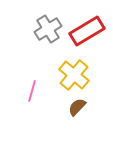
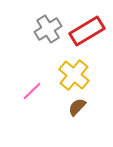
pink line: rotated 30 degrees clockwise
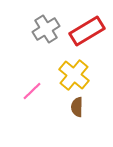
gray cross: moved 2 px left
brown semicircle: rotated 42 degrees counterclockwise
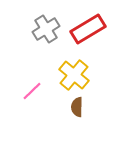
red rectangle: moved 1 px right, 2 px up
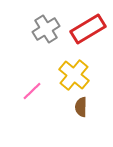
brown semicircle: moved 4 px right
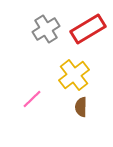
yellow cross: rotated 12 degrees clockwise
pink line: moved 8 px down
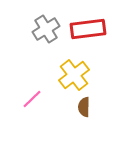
red rectangle: rotated 24 degrees clockwise
brown semicircle: moved 3 px right
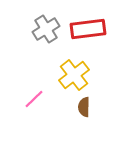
pink line: moved 2 px right
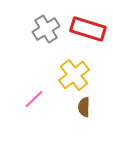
red rectangle: rotated 24 degrees clockwise
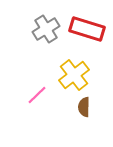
red rectangle: moved 1 px left
pink line: moved 3 px right, 4 px up
